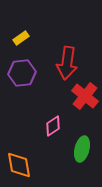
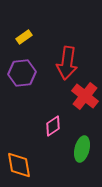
yellow rectangle: moved 3 px right, 1 px up
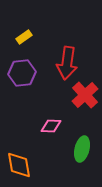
red cross: moved 1 px up; rotated 8 degrees clockwise
pink diamond: moved 2 px left; rotated 35 degrees clockwise
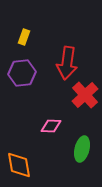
yellow rectangle: rotated 35 degrees counterclockwise
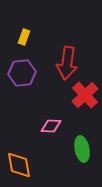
green ellipse: rotated 25 degrees counterclockwise
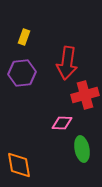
red cross: rotated 28 degrees clockwise
pink diamond: moved 11 px right, 3 px up
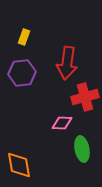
red cross: moved 2 px down
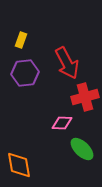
yellow rectangle: moved 3 px left, 3 px down
red arrow: rotated 36 degrees counterclockwise
purple hexagon: moved 3 px right
green ellipse: rotated 35 degrees counterclockwise
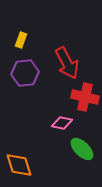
red cross: rotated 28 degrees clockwise
pink diamond: rotated 10 degrees clockwise
orange diamond: rotated 8 degrees counterclockwise
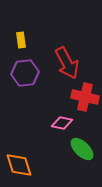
yellow rectangle: rotated 28 degrees counterclockwise
